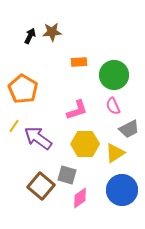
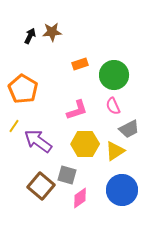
orange rectangle: moved 1 px right, 2 px down; rotated 14 degrees counterclockwise
purple arrow: moved 3 px down
yellow triangle: moved 2 px up
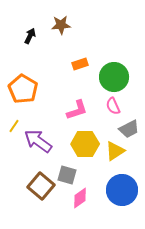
brown star: moved 9 px right, 7 px up
green circle: moved 2 px down
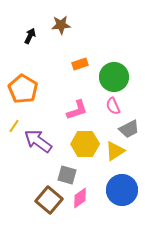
brown square: moved 8 px right, 14 px down
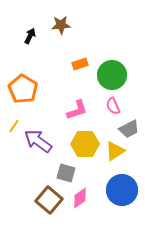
green circle: moved 2 px left, 2 px up
gray square: moved 1 px left, 2 px up
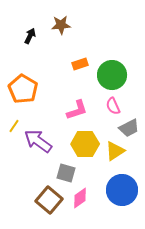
gray trapezoid: moved 1 px up
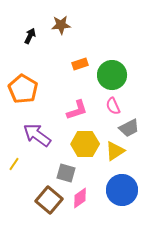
yellow line: moved 38 px down
purple arrow: moved 1 px left, 6 px up
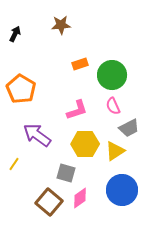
black arrow: moved 15 px left, 2 px up
orange pentagon: moved 2 px left
brown square: moved 2 px down
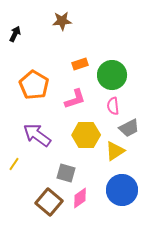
brown star: moved 1 px right, 4 px up
orange pentagon: moved 13 px right, 4 px up
pink semicircle: rotated 18 degrees clockwise
pink L-shape: moved 2 px left, 11 px up
yellow hexagon: moved 1 px right, 9 px up
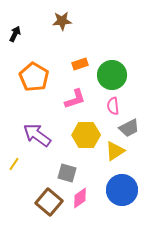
orange pentagon: moved 8 px up
gray square: moved 1 px right
